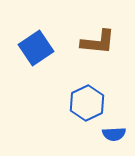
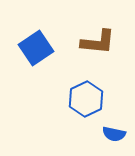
blue hexagon: moved 1 px left, 4 px up
blue semicircle: rotated 15 degrees clockwise
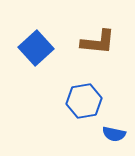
blue square: rotated 8 degrees counterclockwise
blue hexagon: moved 2 px left, 2 px down; rotated 16 degrees clockwise
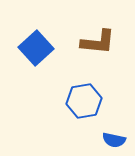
blue semicircle: moved 6 px down
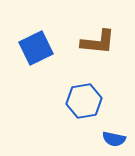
blue square: rotated 16 degrees clockwise
blue semicircle: moved 1 px up
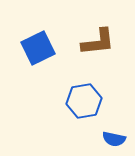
brown L-shape: rotated 12 degrees counterclockwise
blue square: moved 2 px right
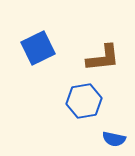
brown L-shape: moved 5 px right, 16 px down
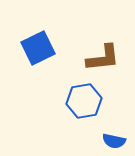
blue semicircle: moved 2 px down
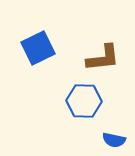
blue hexagon: rotated 12 degrees clockwise
blue semicircle: moved 1 px up
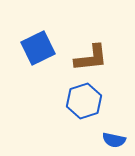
brown L-shape: moved 12 px left
blue hexagon: rotated 20 degrees counterclockwise
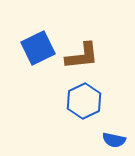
brown L-shape: moved 9 px left, 2 px up
blue hexagon: rotated 8 degrees counterclockwise
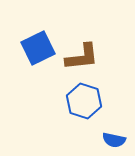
brown L-shape: moved 1 px down
blue hexagon: rotated 16 degrees counterclockwise
